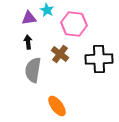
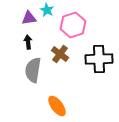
pink hexagon: moved 1 px left, 1 px down; rotated 25 degrees counterclockwise
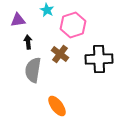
purple triangle: moved 11 px left, 2 px down
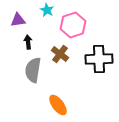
orange ellipse: moved 1 px right, 1 px up
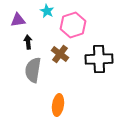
cyan star: moved 1 px down
orange ellipse: rotated 45 degrees clockwise
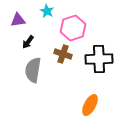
pink hexagon: moved 3 px down
black arrow: rotated 136 degrees counterclockwise
brown cross: moved 3 px right; rotated 18 degrees counterclockwise
orange ellipse: moved 32 px right; rotated 20 degrees clockwise
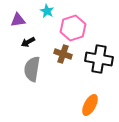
black arrow: rotated 24 degrees clockwise
black cross: rotated 12 degrees clockwise
gray semicircle: moved 1 px left, 1 px up
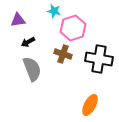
cyan star: moved 7 px right; rotated 16 degrees counterclockwise
gray semicircle: rotated 150 degrees clockwise
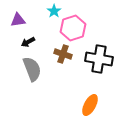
cyan star: rotated 24 degrees clockwise
